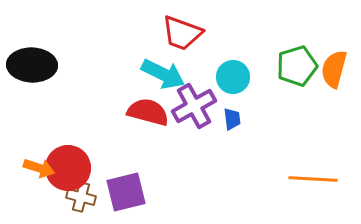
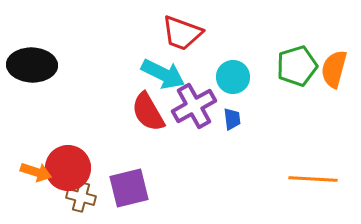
red semicircle: rotated 135 degrees counterclockwise
orange arrow: moved 3 px left, 4 px down
purple square: moved 3 px right, 4 px up
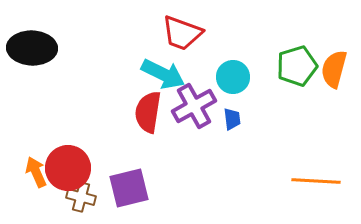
black ellipse: moved 17 px up
red semicircle: rotated 39 degrees clockwise
orange arrow: rotated 132 degrees counterclockwise
orange line: moved 3 px right, 2 px down
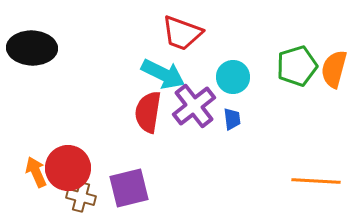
purple cross: rotated 9 degrees counterclockwise
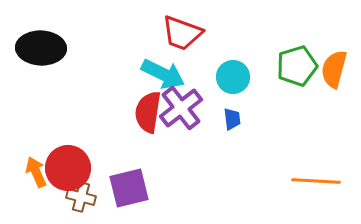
black ellipse: moved 9 px right
purple cross: moved 13 px left, 2 px down
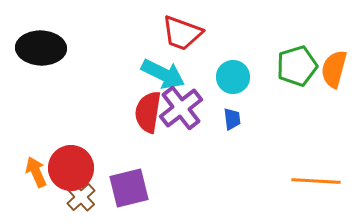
red circle: moved 3 px right
brown cross: rotated 32 degrees clockwise
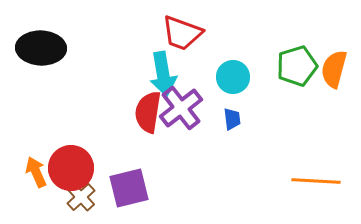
cyan arrow: rotated 54 degrees clockwise
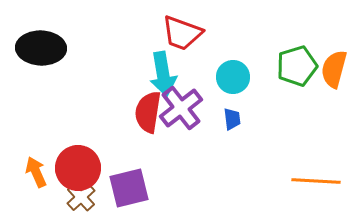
red circle: moved 7 px right
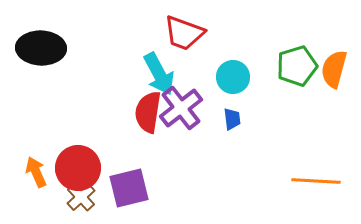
red trapezoid: moved 2 px right
cyan arrow: moved 4 px left; rotated 18 degrees counterclockwise
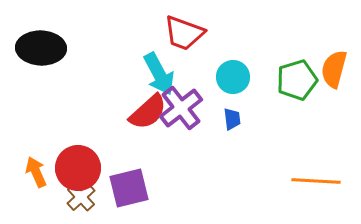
green pentagon: moved 14 px down
red semicircle: rotated 141 degrees counterclockwise
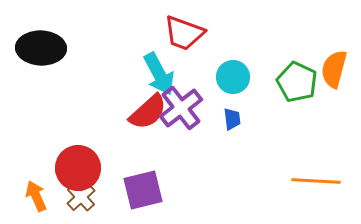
green pentagon: moved 2 px down; rotated 30 degrees counterclockwise
orange arrow: moved 24 px down
purple square: moved 14 px right, 2 px down
